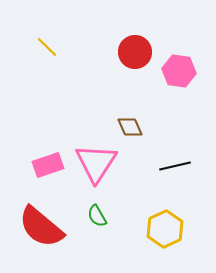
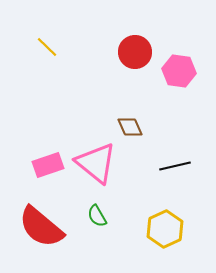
pink triangle: rotated 24 degrees counterclockwise
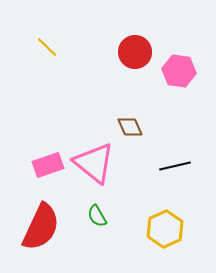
pink triangle: moved 2 px left
red semicircle: rotated 105 degrees counterclockwise
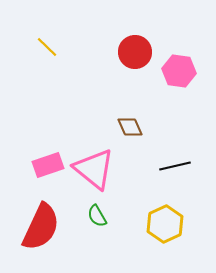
pink triangle: moved 6 px down
yellow hexagon: moved 5 px up
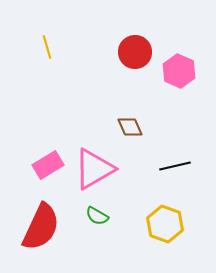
yellow line: rotated 30 degrees clockwise
pink hexagon: rotated 16 degrees clockwise
pink rectangle: rotated 12 degrees counterclockwise
pink triangle: rotated 51 degrees clockwise
green semicircle: rotated 30 degrees counterclockwise
yellow hexagon: rotated 15 degrees counterclockwise
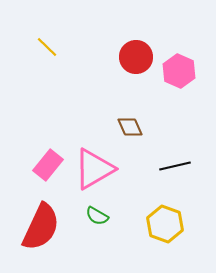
yellow line: rotated 30 degrees counterclockwise
red circle: moved 1 px right, 5 px down
pink rectangle: rotated 20 degrees counterclockwise
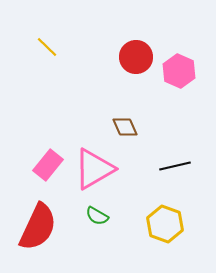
brown diamond: moved 5 px left
red semicircle: moved 3 px left
